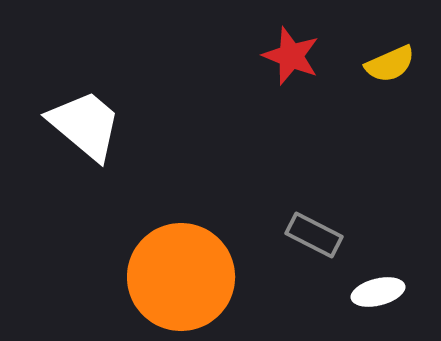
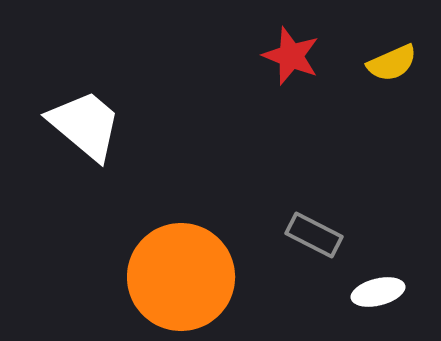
yellow semicircle: moved 2 px right, 1 px up
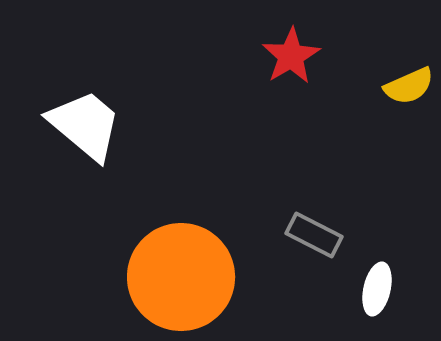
red star: rotated 20 degrees clockwise
yellow semicircle: moved 17 px right, 23 px down
white ellipse: moved 1 px left, 3 px up; rotated 63 degrees counterclockwise
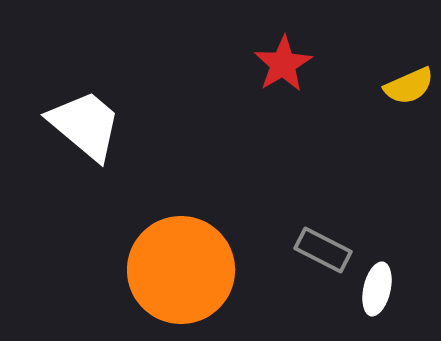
red star: moved 8 px left, 8 px down
gray rectangle: moved 9 px right, 15 px down
orange circle: moved 7 px up
